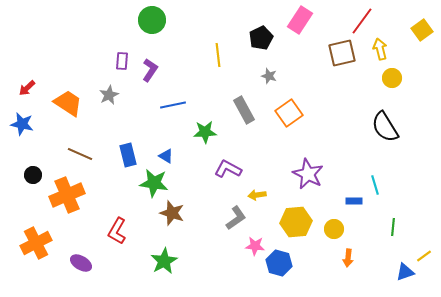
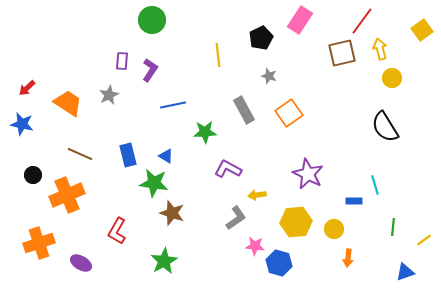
orange cross at (36, 243): moved 3 px right; rotated 8 degrees clockwise
yellow line at (424, 256): moved 16 px up
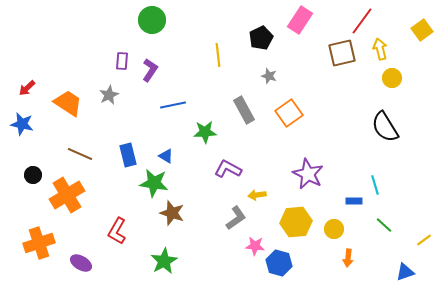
orange cross at (67, 195): rotated 8 degrees counterclockwise
green line at (393, 227): moved 9 px left, 2 px up; rotated 54 degrees counterclockwise
